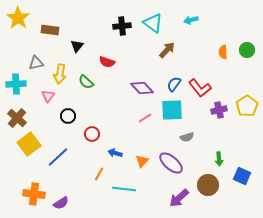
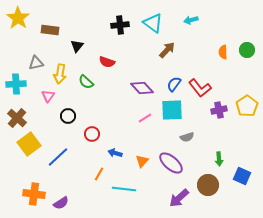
black cross: moved 2 px left, 1 px up
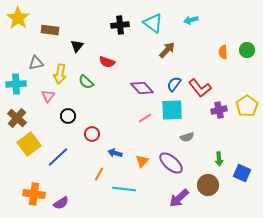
blue square: moved 3 px up
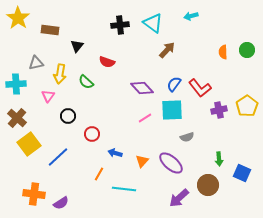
cyan arrow: moved 4 px up
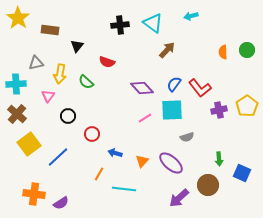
brown cross: moved 4 px up
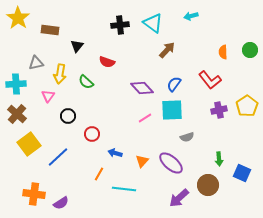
green circle: moved 3 px right
red L-shape: moved 10 px right, 8 px up
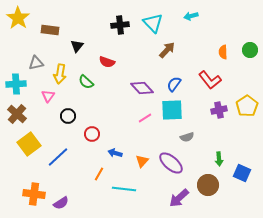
cyan triangle: rotated 10 degrees clockwise
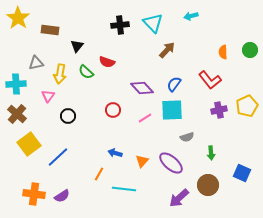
green semicircle: moved 10 px up
yellow pentagon: rotated 10 degrees clockwise
red circle: moved 21 px right, 24 px up
green arrow: moved 8 px left, 6 px up
purple semicircle: moved 1 px right, 7 px up
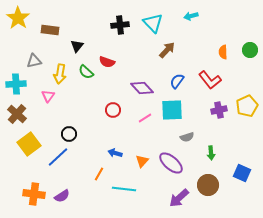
gray triangle: moved 2 px left, 2 px up
blue semicircle: moved 3 px right, 3 px up
black circle: moved 1 px right, 18 px down
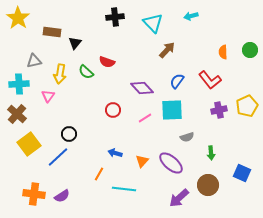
black cross: moved 5 px left, 8 px up
brown rectangle: moved 2 px right, 2 px down
black triangle: moved 2 px left, 3 px up
cyan cross: moved 3 px right
